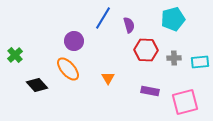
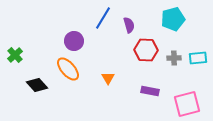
cyan rectangle: moved 2 px left, 4 px up
pink square: moved 2 px right, 2 px down
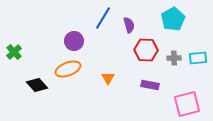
cyan pentagon: rotated 15 degrees counterclockwise
green cross: moved 1 px left, 3 px up
orange ellipse: rotated 70 degrees counterclockwise
purple rectangle: moved 6 px up
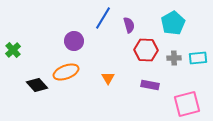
cyan pentagon: moved 4 px down
green cross: moved 1 px left, 2 px up
orange ellipse: moved 2 px left, 3 px down
